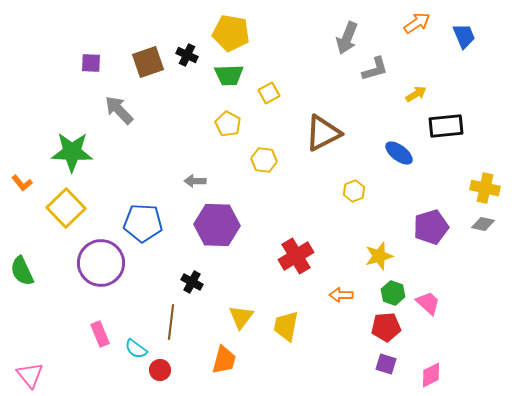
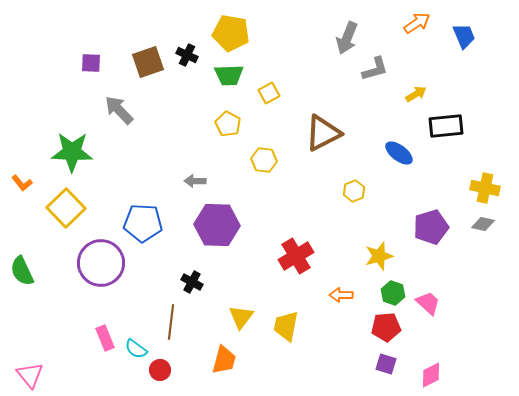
pink rectangle at (100, 334): moved 5 px right, 4 px down
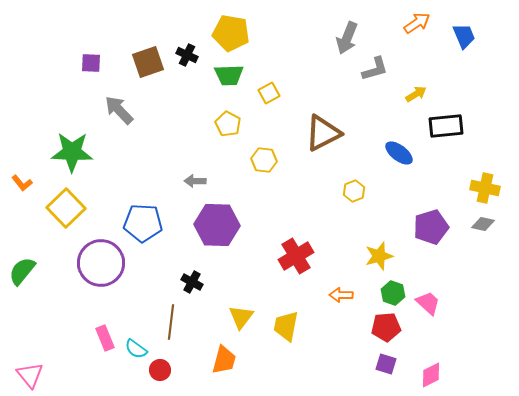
green semicircle at (22, 271): rotated 64 degrees clockwise
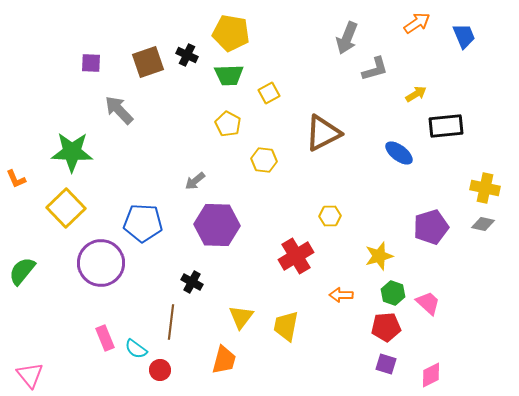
gray arrow at (195, 181): rotated 40 degrees counterclockwise
orange L-shape at (22, 183): moved 6 px left, 4 px up; rotated 15 degrees clockwise
yellow hexagon at (354, 191): moved 24 px left, 25 px down; rotated 20 degrees clockwise
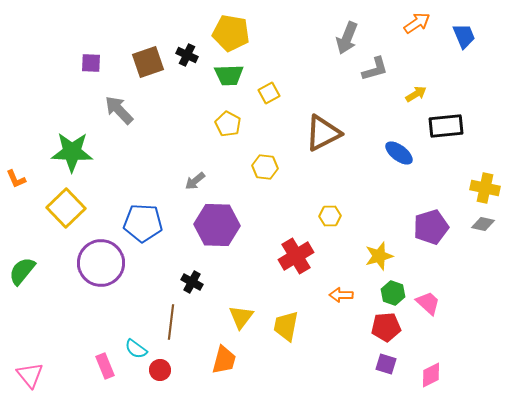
yellow hexagon at (264, 160): moved 1 px right, 7 px down
pink rectangle at (105, 338): moved 28 px down
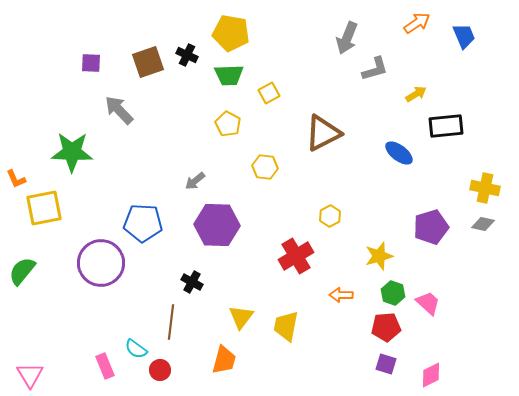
yellow square at (66, 208): moved 22 px left; rotated 33 degrees clockwise
yellow hexagon at (330, 216): rotated 25 degrees counterclockwise
pink triangle at (30, 375): rotated 8 degrees clockwise
